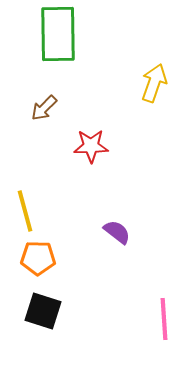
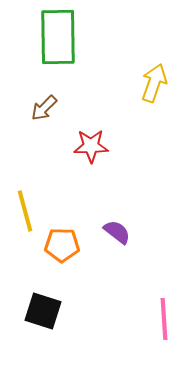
green rectangle: moved 3 px down
orange pentagon: moved 24 px right, 13 px up
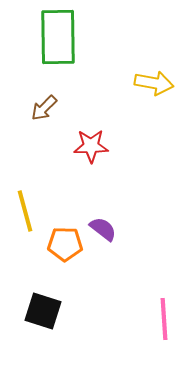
yellow arrow: rotated 81 degrees clockwise
purple semicircle: moved 14 px left, 3 px up
orange pentagon: moved 3 px right, 1 px up
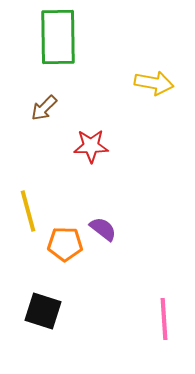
yellow line: moved 3 px right
